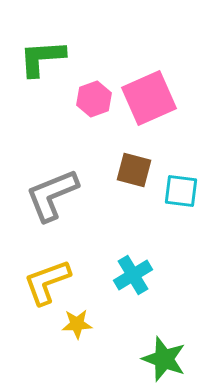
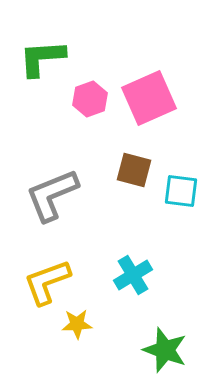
pink hexagon: moved 4 px left
green star: moved 1 px right, 9 px up
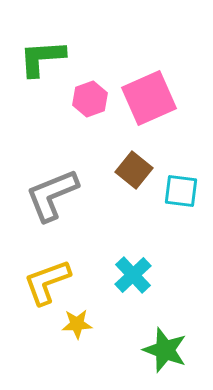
brown square: rotated 24 degrees clockwise
cyan cross: rotated 12 degrees counterclockwise
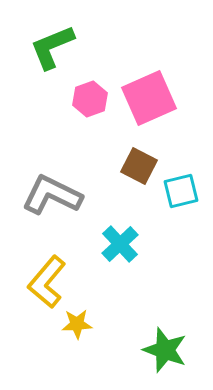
green L-shape: moved 10 px right, 11 px up; rotated 18 degrees counterclockwise
brown square: moved 5 px right, 4 px up; rotated 12 degrees counterclockwise
cyan square: rotated 21 degrees counterclockwise
gray L-shape: rotated 48 degrees clockwise
cyan cross: moved 13 px left, 31 px up
yellow L-shape: rotated 30 degrees counterclockwise
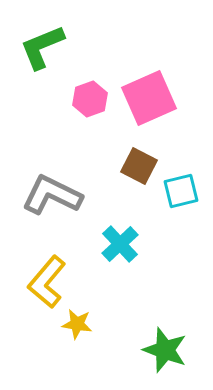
green L-shape: moved 10 px left
yellow star: rotated 12 degrees clockwise
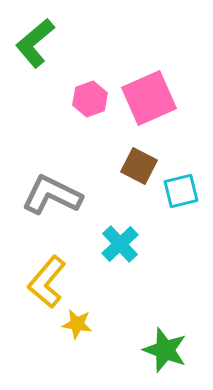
green L-shape: moved 7 px left, 4 px up; rotated 18 degrees counterclockwise
